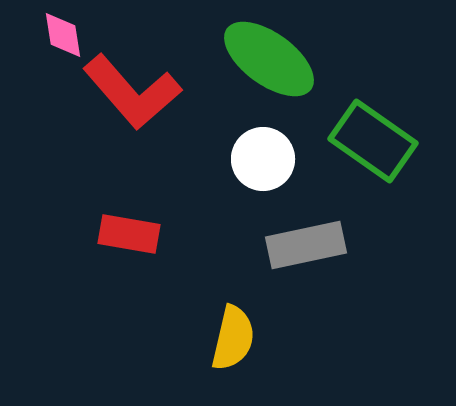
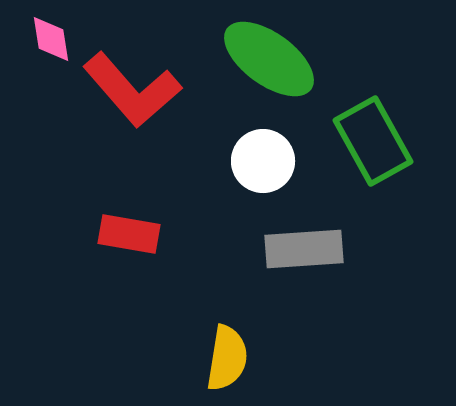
pink diamond: moved 12 px left, 4 px down
red L-shape: moved 2 px up
green rectangle: rotated 26 degrees clockwise
white circle: moved 2 px down
gray rectangle: moved 2 px left, 4 px down; rotated 8 degrees clockwise
yellow semicircle: moved 6 px left, 20 px down; rotated 4 degrees counterclockwise
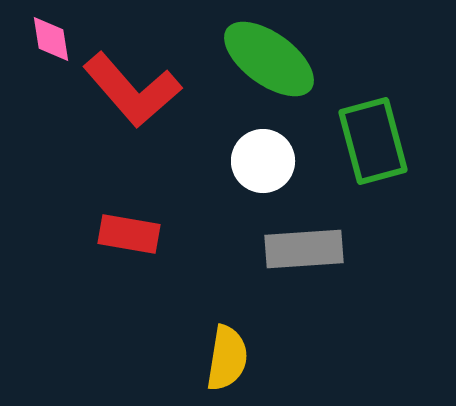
green rectangle: rotated 14 degrees clockwise
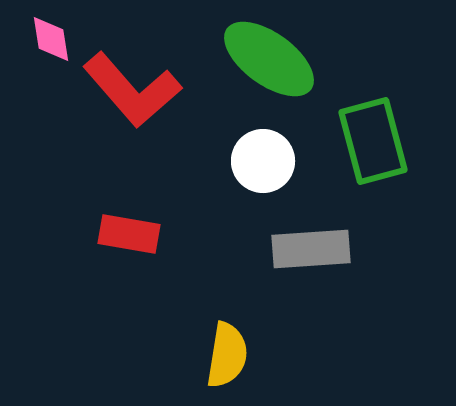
gray rectangle: moved 7 px right
yellow semicircle: moved 3 px up
